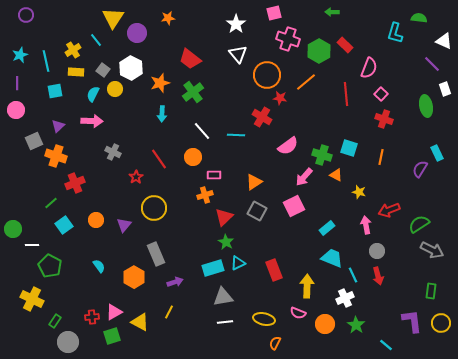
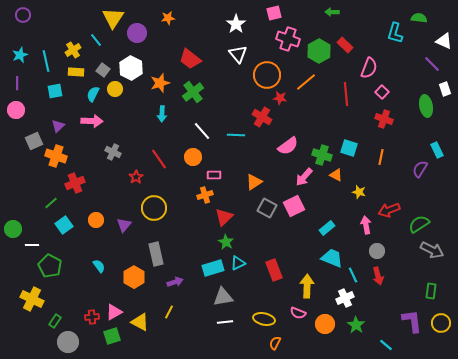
purple circle at (26, 15): moved 3 px left
pink square at (381, 94): moved 1 px right, 2 px up
cyan rectangle at (437, 153): moved 3 px up
gray square at (257, 211): moved 10 px right, 3 px up
gray rectangle at (156, 254): rotated 10 degrees clockwise
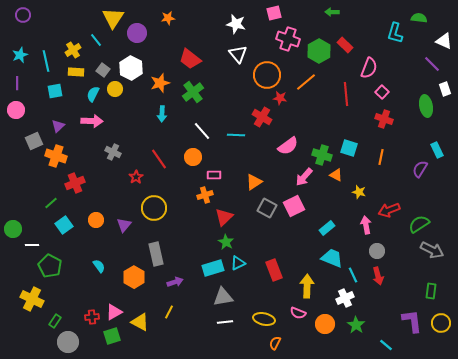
white star at (236, 24): rotated 24 degrees counterclockwise
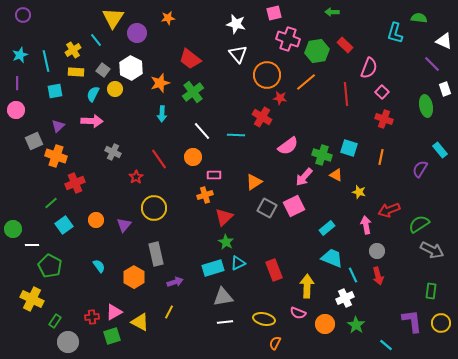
green hexagon at (319, 51): moved 2 px left; rotated 20 degrees clockwise
cyan rectangle at (437, 150): moved 3 px right; rotated 14 degrees counterclockwise
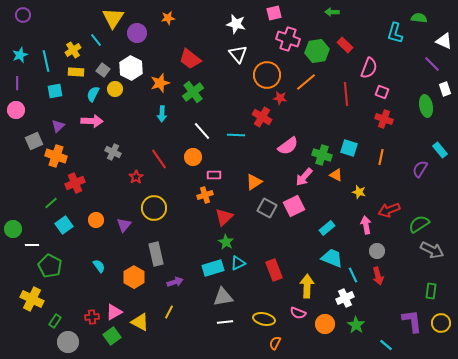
pink square at (382, 92): rotated 24 degrees counterclockwise
green square at (112, 336): rotated 18 degrees counterclockwise
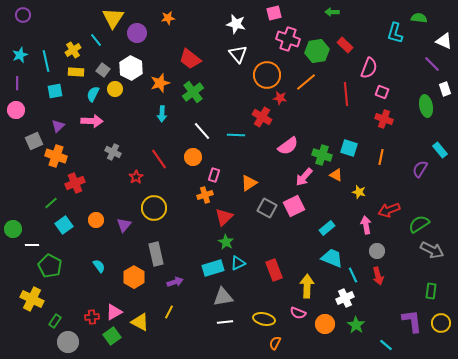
pink rectangle at (214, 175): rotated 72 degrees counterclockwise
orange triangle at (254, 182): moved 5 px left, 1 px down
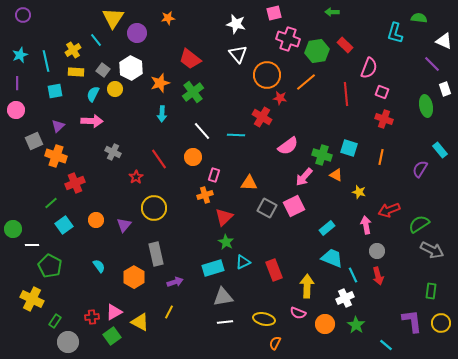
orange triangle at (249, 183): rotated 36 degrees clockwise
cyan triangle at (238, 263): moved 5 px right, 1 px up
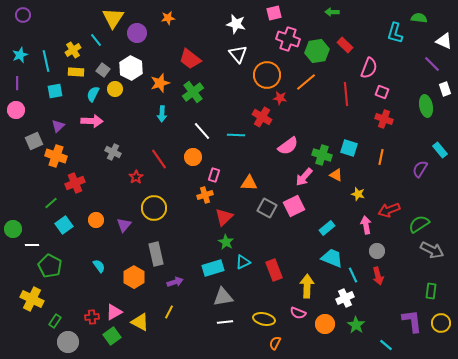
yellow star at (359, 192): moved 1 px left, 2 px down
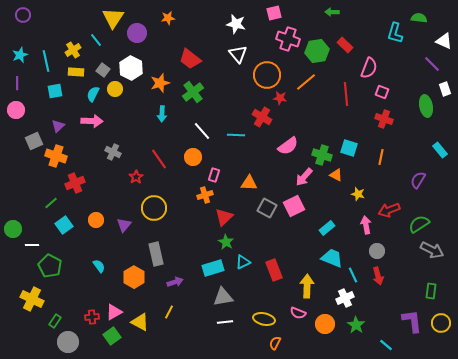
purple semicircle at (420, 169): moved 2 px left, 11 px down
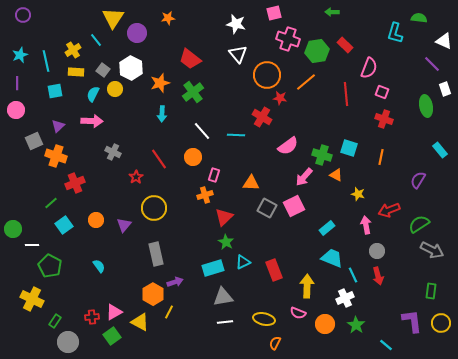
orange triangle at (249, 183): moved 2 px right
orange hexagon at (134, 277): moved 19 px right, 17 px down
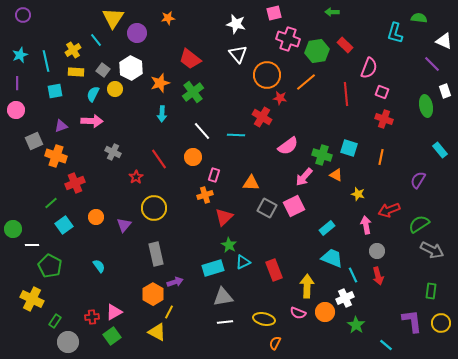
white rectangle at (445, 89): moved 2 px down
purple triangle at (58, 126): moved 3 px right; rotated 24 degrees clockwise
orange circle at (96, 220): moved 3 px up
green star at (226, 242): moved 3 px right, 3 px down
yellow triangle at (140, 322): moved 17 px right, 10 px down
orange circle at (325, 324): moved 12 px up
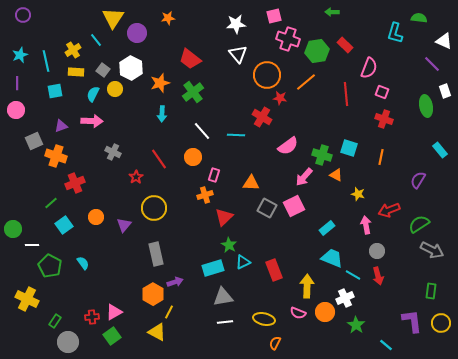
pink square at (274, 13): moved 3 px down
white star at (236, 24): rotated 18 degrees counterclockwise
cyan semicircle at (99, 266): moved 16 px left, 3 px up
cyan line at (353, 275): rotated 35 degrees counterclockwise
yellow cross at (32, 299): moved 5 px left
